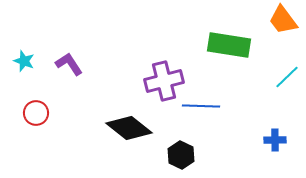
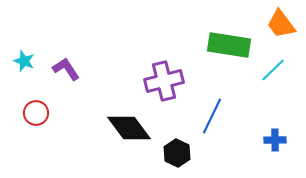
orange trapezoid: moved 2 px left, 4 px down
purple L-shape: moved 3 px left, 5 px down
cyan line: moved 14 px left, 7 px up
blue line: moved 11 px right, 10 px down; rotated 66 degrees counterclockwise
black diamond: rotated 15 degrees clockwise
black hexagon: moved 4 px left, 2 px up
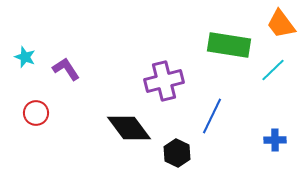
cyan star: moved 1 px right, 4 px up
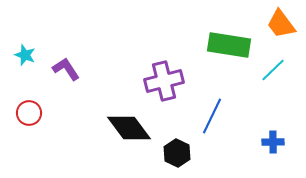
cyan star: moved 2 px up
red circle: moved 7 px left
blue cross: moved 2 px left, 2 px down
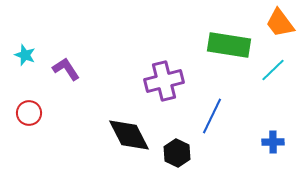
orange trapezoid: moved 1 px left, 1 px up
black diamond: moved 7 px down; rotated 9 degrees clockwise
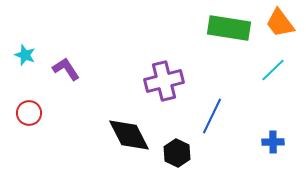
green rectangle: moved 17 px up
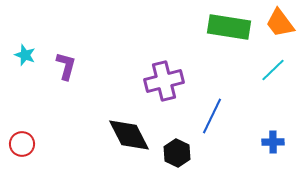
green rectangle: moved 1 px up
purple L-shape: moved 3 px up; rotated 48 degrees clockwise
red circle: moved 7 px left, 31 px down
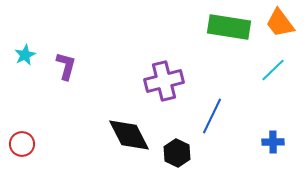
cyan star: rotated 25 degrees clockwise
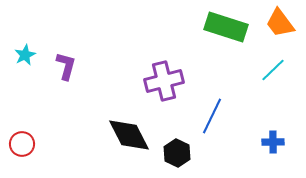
green rectangle: moved 3 px left; rotated 9 degrees clockwise
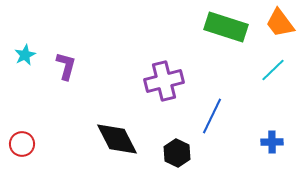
black diamond: moved 12 px left, 4 px down
blue cross: moved 1 px left
